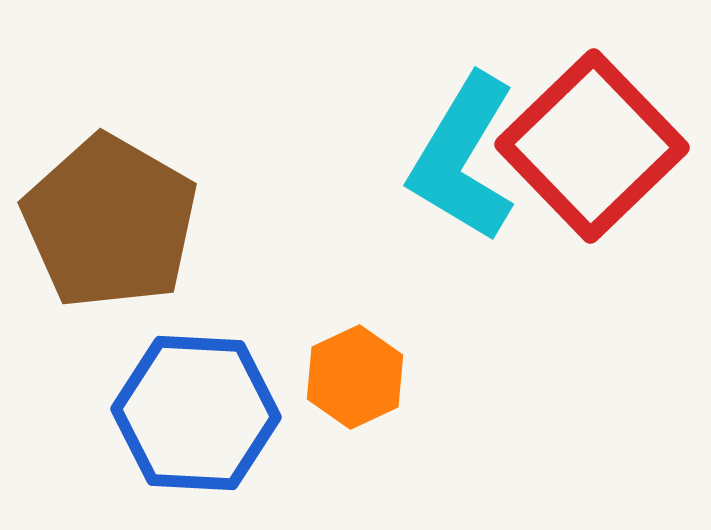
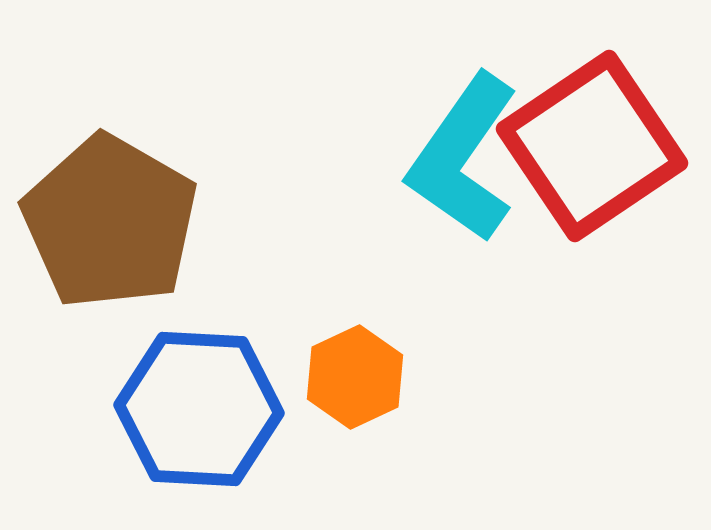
red square: rotated 10 degrees clockwise
cyan L-shape: rotated 4 degrees clockwise
blue hexagon: moved 3 px right, 4 px up
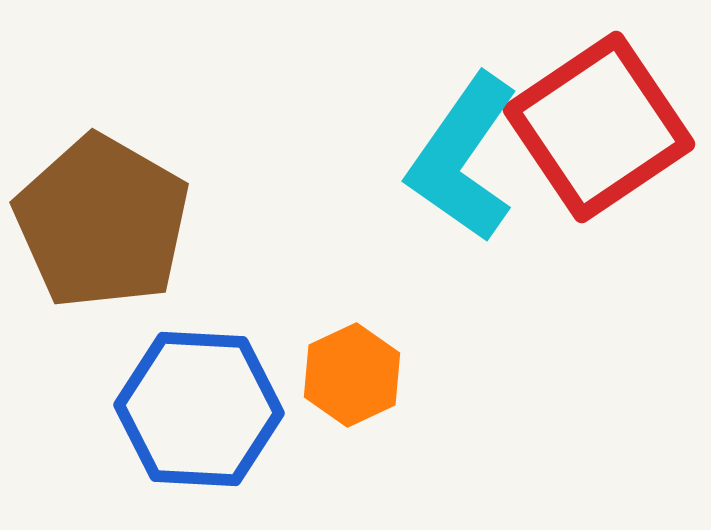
red square: moved 7 px right, 19 px up
brown pentagon: moved 8 px left
orange hexagon: moved 3 px left, 2 px up
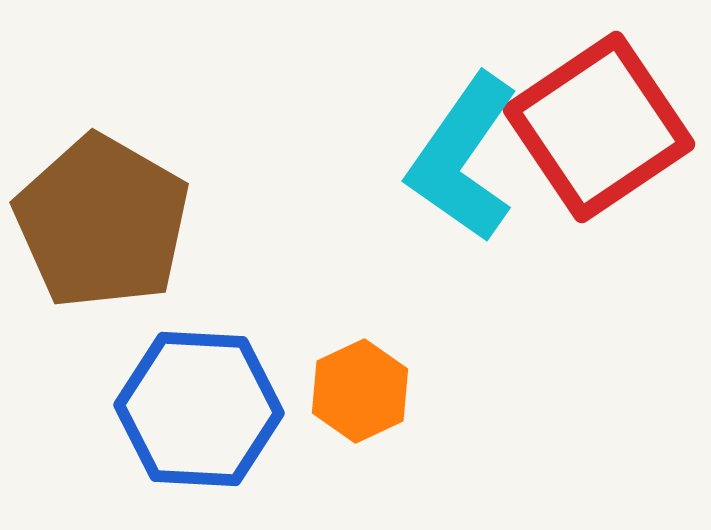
orange hexagon: moved 8 px right, 16 px down
